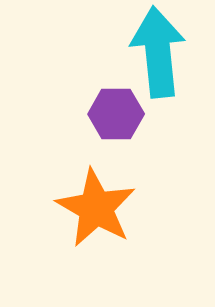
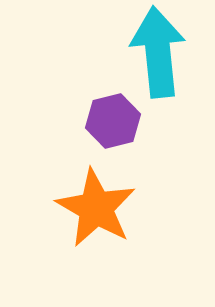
purple hexagon: moved 3 px left, 7 px down; rotated 14 degrees counterclockwise
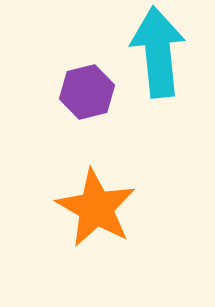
purple hexagon: moved 26 px left, 29 px up
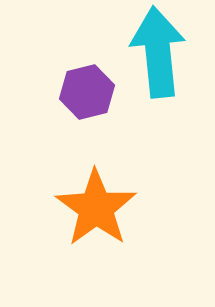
orange star: rotated 6 degrees clockwise
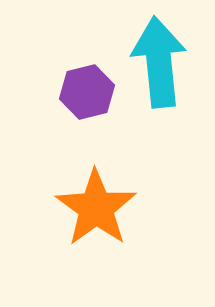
cyan arrow: moved 1 px right, 10 px down
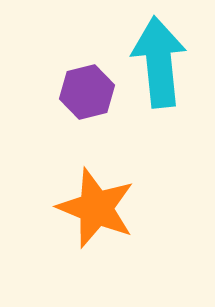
orange star: rotated 14 degrees counterclockwise
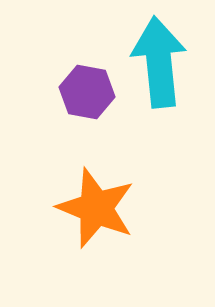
purple hexagon: rotated 24 degrees clockwise
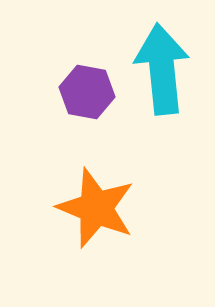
cyan arrow: moved 3 px right, 7 px down
